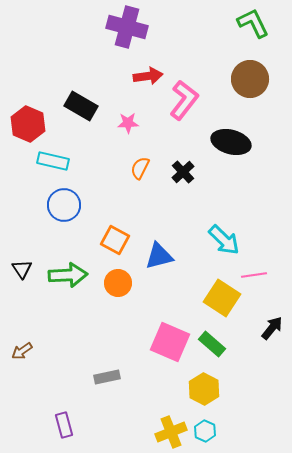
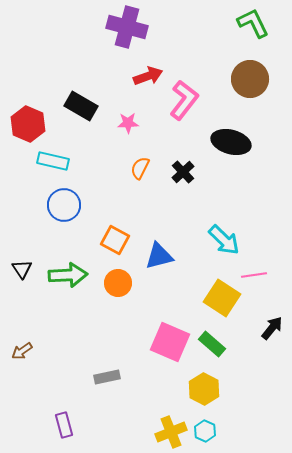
red arrow: rotated 12 degrees counterclockwise
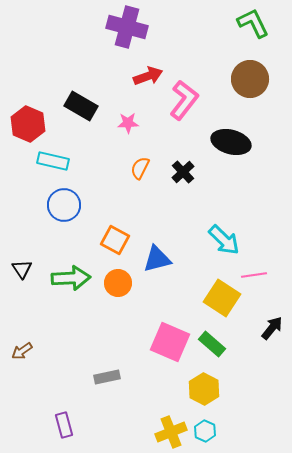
blue triangle: moved 2 px left, 3 px down
green arrow: moved 3 px right, 3 px down
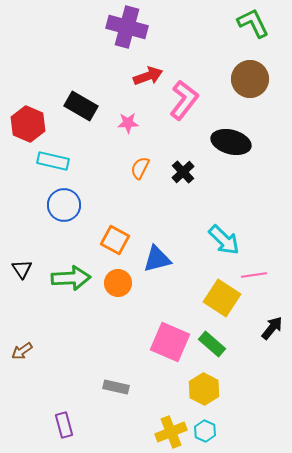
gray rectangle: moved 9 px right, 10 px down; rotated 25 degrees clockwise
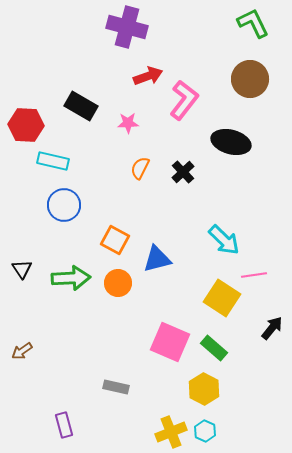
red hexagon: moved 2 px left, 1 px down; rotated 20 degrees counterclockwise
green rectangle: moved 2 px right, 4 px down
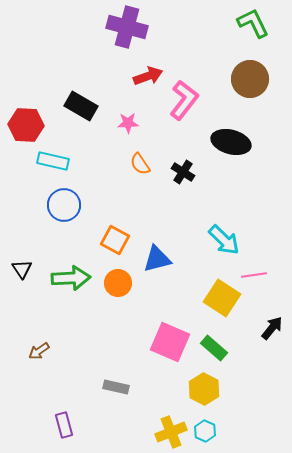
orange semicircle: moved 4 px up; rotated 60 degrees counterclockwise
black cross: rotated 15 degrees counterclockwise
brown arrow: moved 17 px right
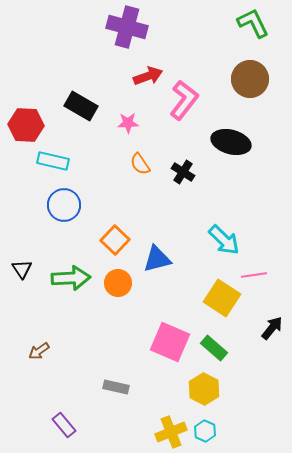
orange square: rotated 16 degrees clockwise
purple rectangle: rotated 25 degrees counterclockwise
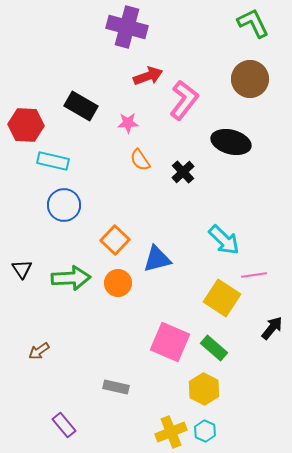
orange semicircle: moved 4 px up
black cross: rotated 15 degrees clockwise
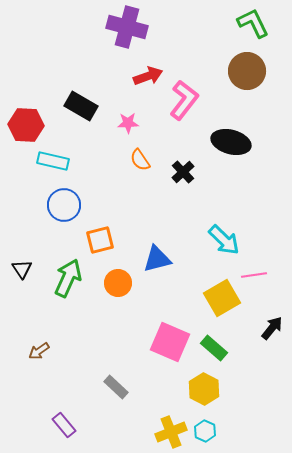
brown circle: moved 3 px left, 8 px up
orange square: moved 15 px left; rotated 32 degrees clockwise
green arrow: moved 3 px left; rotated 63 degrees counterclockwise
yellow square: rotated 27 degrees clockwise
gray rectangle: rotated 30 degrees clockwise
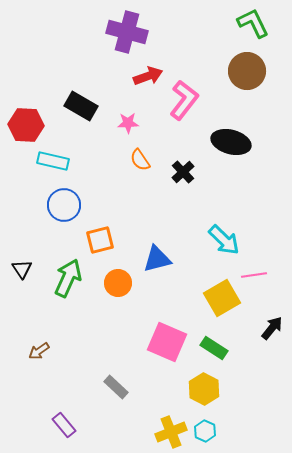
purple cross: moved 5 px down
pink square: moved 3 px left
green rectangle: rotated 8 degrees counterclockwise
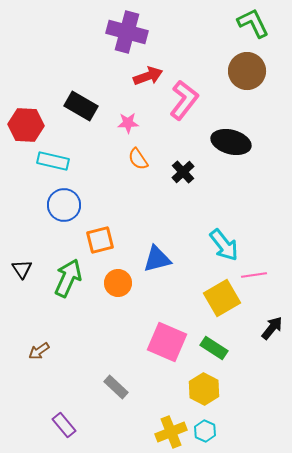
orange semicircle: moved 2 px left, 1 px up
cyan arrow: moved 5 px down; rotated 8 degrees clockwise
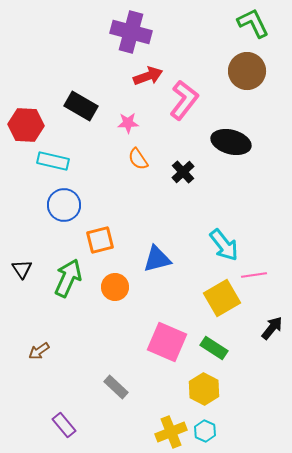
purple cross: moved 4 px right
orange circle: moved 3 px left, 4 px down
